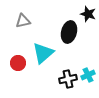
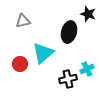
red circle: moved 2 px right, 1 px down
cyan cross: moved 1 px left, 6 px up
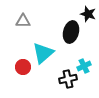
gray triangle: rotated 14 degrees clockwise
black ellipse: moved 2 px right
red circle: moved 3 px right, 3 px down
cyan cross: moved 3 px left, 3 px up
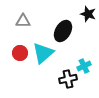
black ellipse: moved 8 px left, 1 px up; rotated 15 degrees clockwise
red circle: moved 3 px left, 14 px up
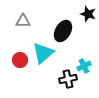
red circle: moved 7 px down
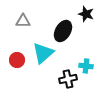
black star: moved 2 px left
red circle: moved 3 px left
cyan cross: moved 2 px right; rotated 32 degrees clockwise
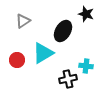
gray triangle: rotated 35 degrees counterclockwise
cyan triangle: rotated 10 degrees clockwise
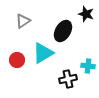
cyan cross: moved 2 px right
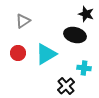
black ellipse: moved 12 px right, 4 px down; rotated 75 degrees clockwise
cyan triangle: moved 3 px right, 1 px down
red circle: moved 1 px right, 7 px up
cyan cross: moved 4 px left, 2 px down
black cross: moved 2 px left, 7 px down; rotated 30 degrees counterclockwise
